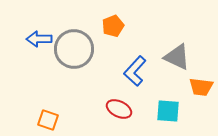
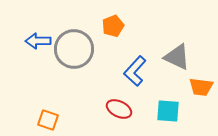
blue arrow: moved 1 px left, 2 px down
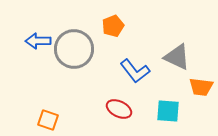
blue L-shape: rotated 80 degrees counterclockwise
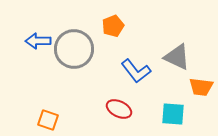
blue L-shape: moved 1 px right
cyan square: moved 5 px right, 3 px down
